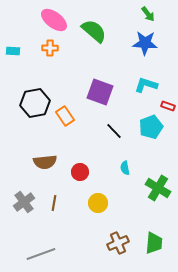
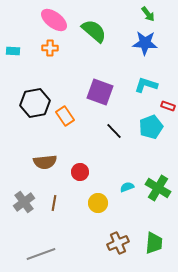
cyan semicircle: moved 2 px right, 19 px down; rotated 80 degrees clockwise
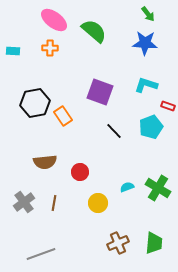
orange rectangle: moved 2 px left
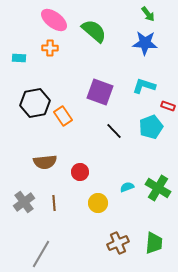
cyan rectangle: moved 6 px right, 7 px down
cyan L-shape: moved 2 px left, 1 px down
brown line: rotated 14 degrees counterclockwise
gray line: rotated 40 degrees counterclockwise
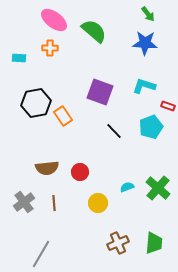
black hexagon: moved 1 px right
brown semicircle: moved 2 px right, 6 px down
green cross: rotated 10 degrees clockwise
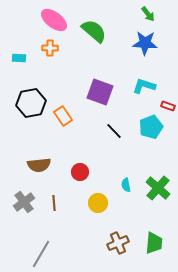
black hexagon: moved 5 px left
brown semicircle: moved 8 px left, 3 px up
cyan semicircle: moved 1 px left, 2 px up; rotated 80 degrees counterclockwise
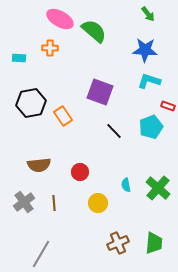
pink ellipse: moved 6 px right, 1 px up; rotated 8 degrees counterclockwise
blue star: moved 7 px down
cyan L-shape: moved 5 px right, 5 px up
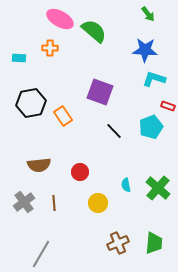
cyan L-shape: moved 5 px right, 2 px up
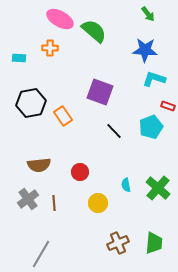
gray cross: moved 4 px right, 3 px up
